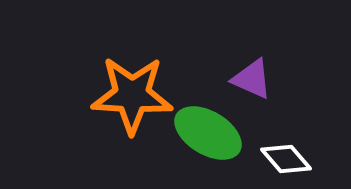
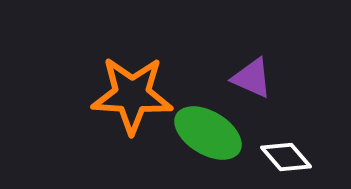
purple triangle: moved 1 px up
white diamond: moved 2 px up
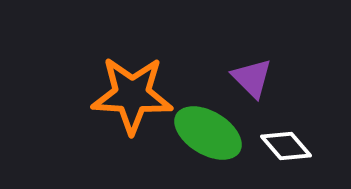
purple triangle: rotated 21 degrees clockwise
white diamond: moved 11 px up
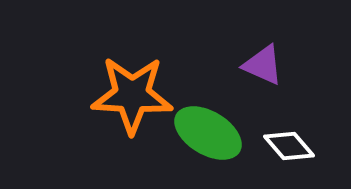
purple triangle: moved 11 px right, 13 px up; rotated 21 degrees counterclockwise
white diamond: moved 3 px right
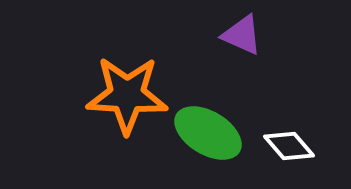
purple triangle: moved 21 px left, 30 px up
orange star: moved 5 px left
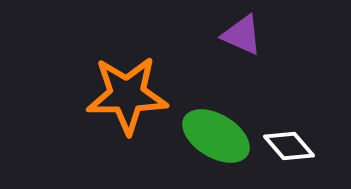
orange star: rotated 4 degrees counterclockwise
green ellipse: moved 8 px right, 3 px down
